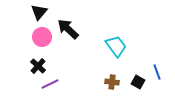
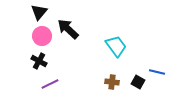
pink circle: moved 1 px up
black cross: moved 1 px right, 5 px up; rotated 14 degrees counterclockwise
blue line: rotated 56 degrees counterclockwise
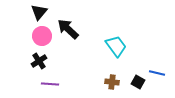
black cross: rotated 28 degrees clockwise
blue line: moved 1 px down
purple line: rotated 30 degrees clockwise
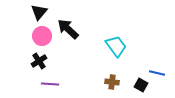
black square: moved 3 px right, 3 px down
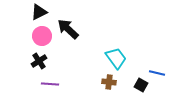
black triangle: rotated 24 degrees clockwise
cyan trapezoid: moved 12 px down
brown cross: moved 3 px left
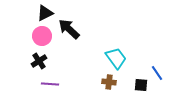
black triangle: moved 6 px right, 1 px down
black arrow: moved 1 px right
blue line: rotated 42 degrees clockwise
black square: rotated 24 degrees counterclockwise
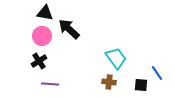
black triangle: rotated 36 degrees clockwise
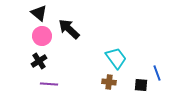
black triangle: moved 6 px left; rotated 30 degrees clockwise
blue line: rotated 14 degrees clockwise
purple line: moved 1 px left
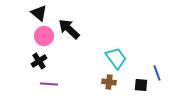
pink circle: moved 2 px right
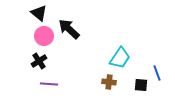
cyan trapezoid: moved 4 px right; rotated 70 degrees clockwise
